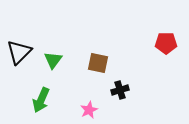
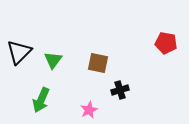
red pentagon: rotated 10 degrees clockwise
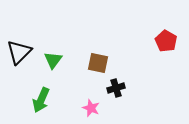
red pentagon: moved 2 px up; rotated 20 degrees clockwise
black cross: moved 4 px left, 2 px up
pink star: moved 2 px right, 2 px up; rotated 24 degrees counterclockwise
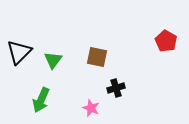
brown square: moved 1 px left, 6 px up
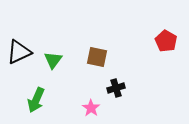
black triangle: rotated 20 degrees clockwise
green arrow: moved 5 px left
pink star: rotated 12 degrees clockwise
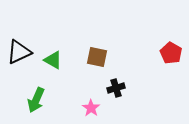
red pentagon: moved 5 px right, 12 px down
green triangle: rotated 36 degrees counterclockwise
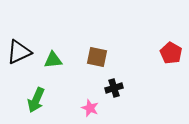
green triangle: rotated 36 degrees counterclockwise
black cross: moved 2 px left
pink star: moved 1 px left; rotated 12 degrees counterclockwise
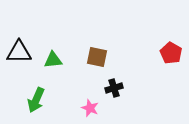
black triangle: rotated 24 degrees clockwise
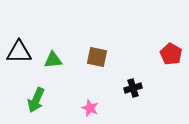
red pentagon: moved 1 px down
black cross: moved 19 px right
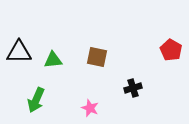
red pentagon: moved 4 px up
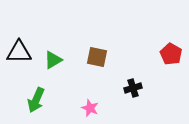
red pentagon: moved 4 px down
green triangle: rotated 24 degrees counterclockwise
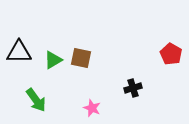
brown square: moved 16 px left, 1 px down
green arrow: rotated 60 degrees counterclockwise
pink star: moved 2 px right
